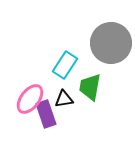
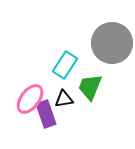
gray circle: moved 1 px right
green trapezoid: rotated 12 degrees clockwise
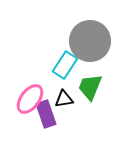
gray circle: moved 22 px left, 2 px up
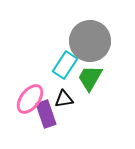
green trapezoid: moved 9 px up; rotated 8 degrees clockwise
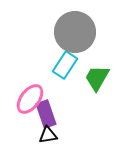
gray circle: moved 15 px left, 9 px up
green trapezoid: moved 7 px right
black triangle: moved 16 px left, 36 px down
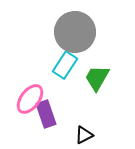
black triangle: moved 36 px right; rotated 18 degrees counterclockwise
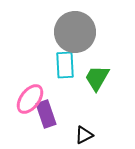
cyan rectangle: rotated 36 degrees counterclockwise
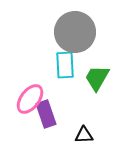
black triangle: rotated 24 degrees clockwise
